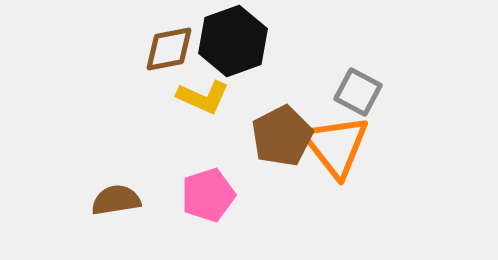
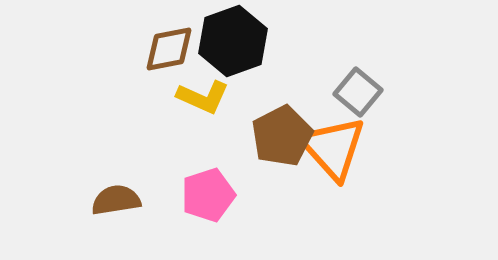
gray square: rotated 12 degrees clockwise
orange triangle: moved 3 px left, 2 px down; rotated 4 degrees counterclockwise
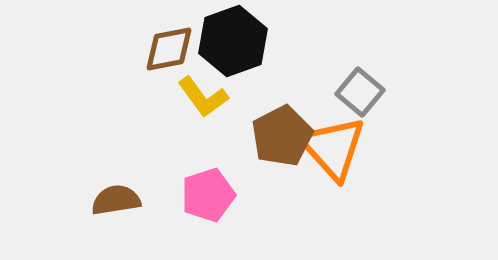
gray square: moved 2 px right
yellow L-shape: rotated 30 degrees clockwise
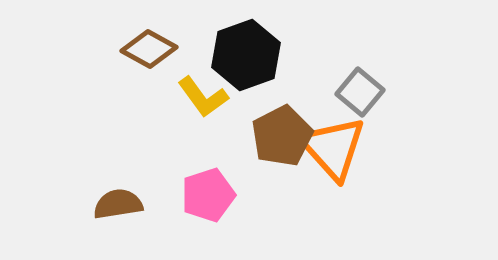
black hexagon: moved 13 px right, 14 px down
brown diamond: moved 20 px left; rotated 40 degrees clockwise
brown semicircle: moved 2 px right, 4 px down
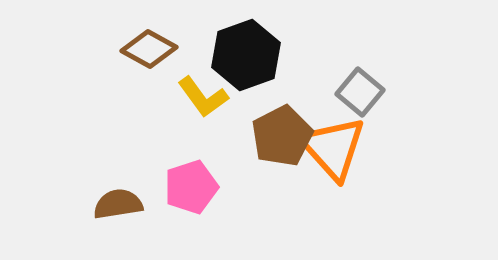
pink pentagon: moved 17 px left, 8 px up
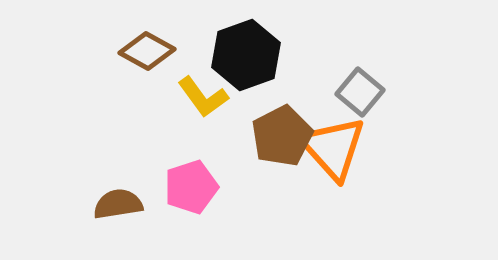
brown diamond: moved 2 px left, 2 px down
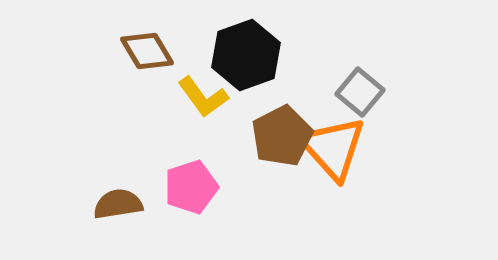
brown diamond: rotated 30 degrees clockwise
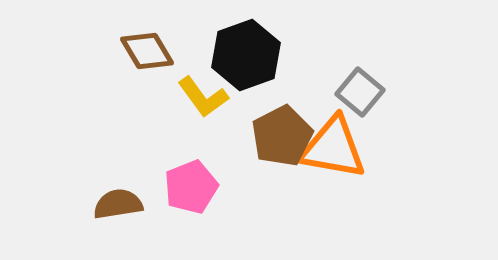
orange triangle: rotated 38 degrees counterclockwise
pink pentagon: rotated 4 degrees counterclockwise
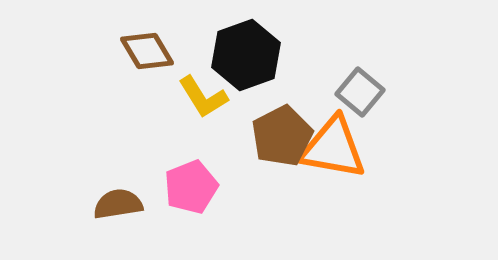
yellow L-shape: rotated 4 degrees clockwise
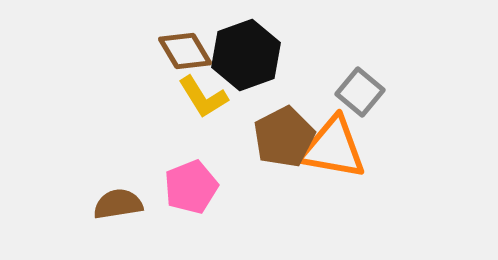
brown diamond: moved 38 px right
brown pentagon: moved 2 px right, 1 px down
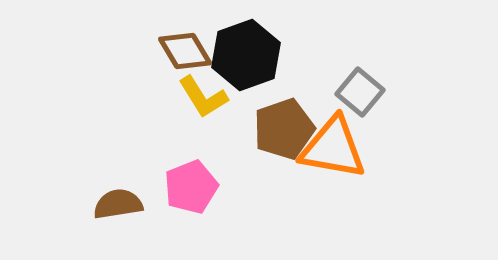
brown pentagon: moved 8 px up; rotated 8 degrees clockwise
